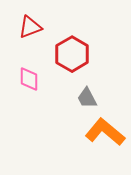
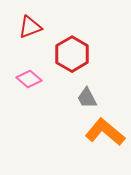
pink diamond: rotated 50 degrees counterclockwise
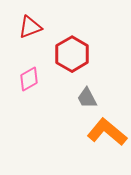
pink diamond: rotated 70 degrees counterclockwise
orange L-shape: moved 2 px right
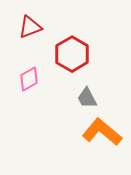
orange L-shape: moved 5 px left
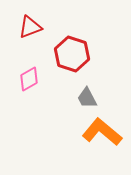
red hexagon: rotated 12 degrees counterclockwise
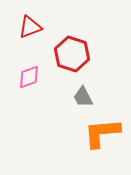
pink diamond: moved 2 px up; rotated 10 degrees clockwise
gray trapezoid: moved 4 px left, 1 px up
orange L-shape: moved 1 px down; rotated 45 degrees counterclockwise
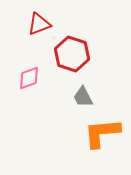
red triangle: moved 9 px right, 3 px up
pink diamond: moved 1 px down
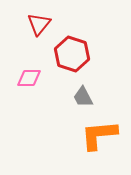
red triangle: rotated 30 degrees counterclockwise
pink diamond: rotated 20 degrees clockwise
orange L-shape: moved 3 px left, 2 px down
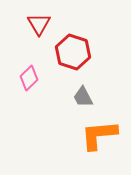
red triangle: rotated 10 degrees counterclockwise
red hexagon: moved 1 px right, 2 px up
pink diamond: rotated 45 degrees counterclockwise
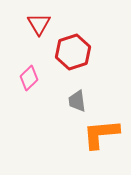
red hexagon: rotated 24 degrees clockwise
gray trapezoid: moved 6 px left, 4 px down; rotated 20 degrees clockwise
orange L-shape: moved 2 px right, 1 px up
